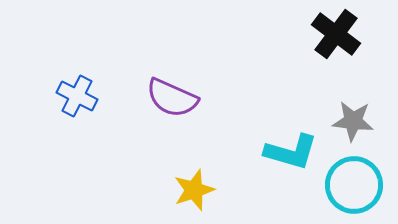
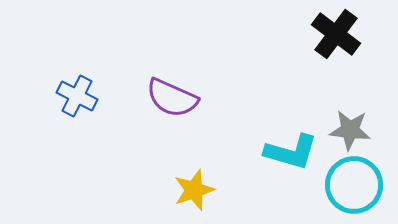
gray star: moved 3 px left, 9 px down
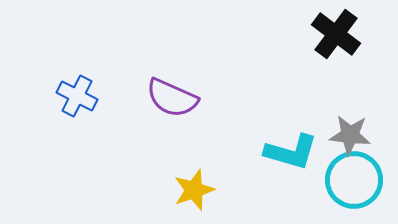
gray star: moved 5 px down
cyan circle: moved 5 px up
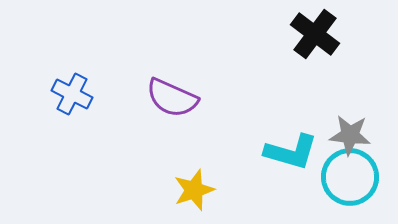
black cross: moved 21 px left
blue cross: moved 5 px left, 2 px up
cyan circle: moved 4 px left, 3 px up
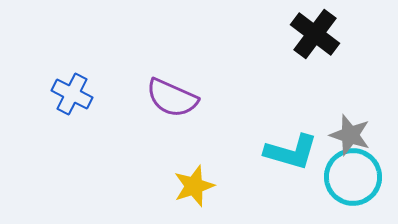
gray star: rotated 12 degrees clockwise
cyan circle: moved 3 px right
yellow star: moved 4 px up
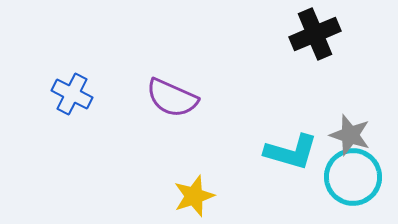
black cross: rotated 30 degrees clockwise
yellow star: moved 10 px down
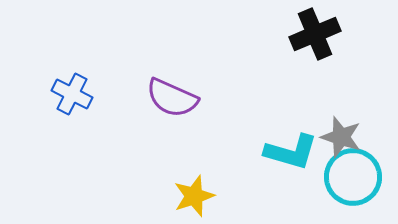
gray star: moved 9 px left, 2 px down
